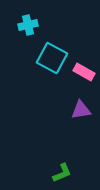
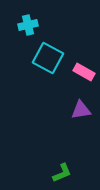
cyan square: moved 4 px left
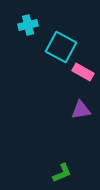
cyan square: moved 13 px right, 11 px up
pink rectangle: moved 1 px left
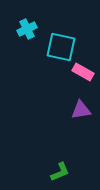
cyan cross: moved 1 px left, 4 px down; rotated 12 degrees counterclockwise
cyan square: rotated 16 degrees counterclockwise
green L-shape: moved 2 px left, 1 px up
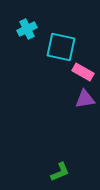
purple triangle: moved 4 px right, 11 px up
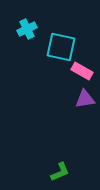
pink rectangle: moved 1 px left, 1 px up
